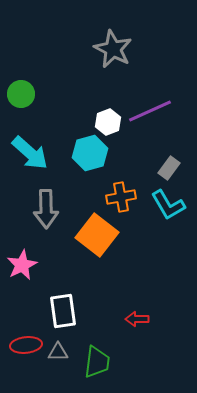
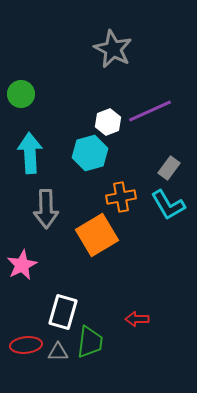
cyan arrow: rotated 135 degrees counterclockwise
orange square: rotated 21 degrees clockwise
white rectangle: moved 1 px down; rotated 24 degrees clockwise
green trapezoid: moved 7 px left, 20 px up
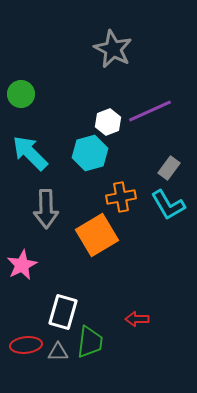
cyan arrow: rotated 42 degrees counterclockwise
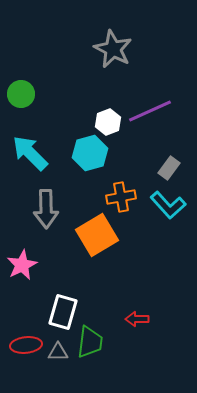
cyan L-shape: rotated 12 degrees counterclockwise
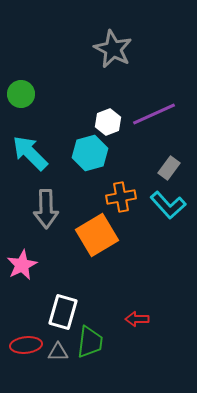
purple line: moved 4 px right, 3 px down
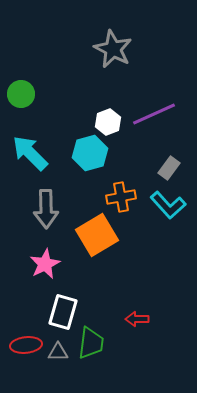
pink star: moved 23 px right, 1 px up
green trapezoid: moved 1 px right, 1 px down
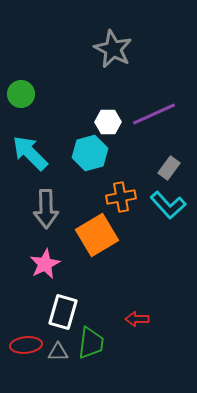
white hexagon: rotated 20 degrees clockwise
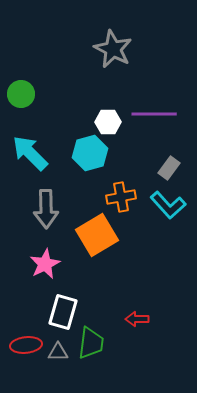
purple line: rotated 24 degrees clockwise
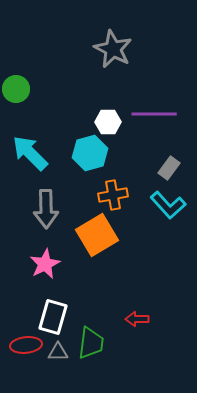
green circle: moved 5 px left, 5 px up
orange cross: moved 8 px left, 2 px up
white rectangle: moved 10 px left, 5 px down
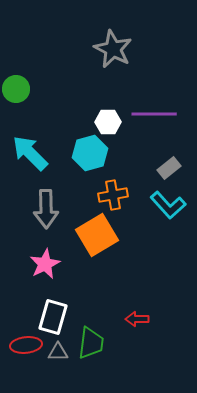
gray rectangle: rotated 15 degrees clockwise
